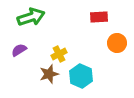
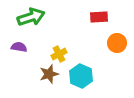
purple semicircle: moved 3 px up; rotated 42 degrees clockwise
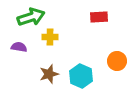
orange circle: moved 18 px down
yellow cross: moved 9 px left, 17 px up; rotated 28 degrees clockwise
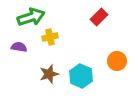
red rectangle: rotated 42 degrees counterclockwise
yellow cross: rotated 14 degrees counterclockwise
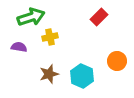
cyan hexagon: moved 1 px right
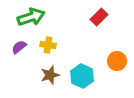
yellow cross: moved 2 px left, 8 px down; rotated 21 degrees clockwise
purple semicircle: rotated 49 degrees counterclockwise
brown star: moved 1 px right, 1 px down
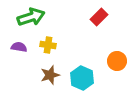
purple semicircle: rotated 49 degrees clockwise
cyan hexagon: moved 2 px down
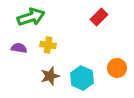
purple semicircle: moved 1 px down
orange circle: moved 7 px down
brown star: moved 1 px down
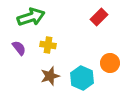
purple semicircle: rotated 42 degrees clockwise
orange circle: moved 7 px left, 5 px up
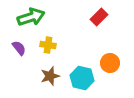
cyan hexagon: rotated 10 degrees counterclockwise
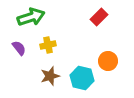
yellow cross: rotated 21 degrees counterclockwise
orange circle: moved 2 px left, 2 px up
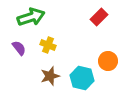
yellow cross: rotated 35 degrees clockwise
